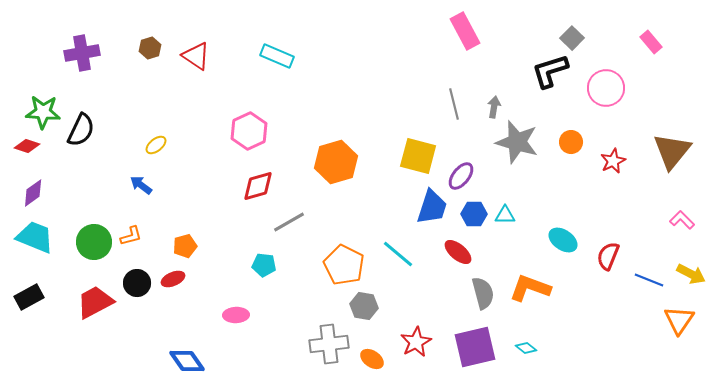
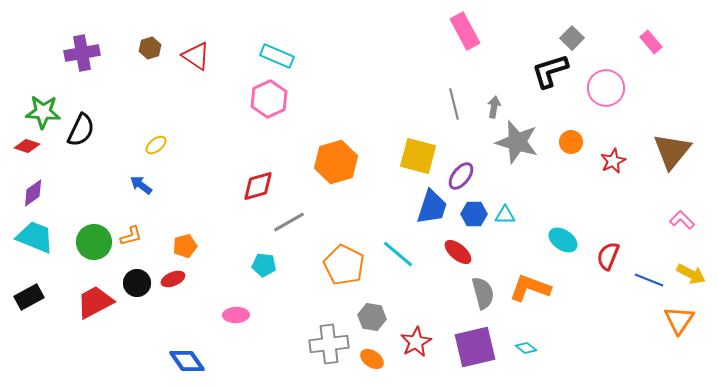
pink hexagon at (249, 131): moved 20 px right, 32 px up
gray hexagon at (364, 306): moved 8 px right, 11 px down
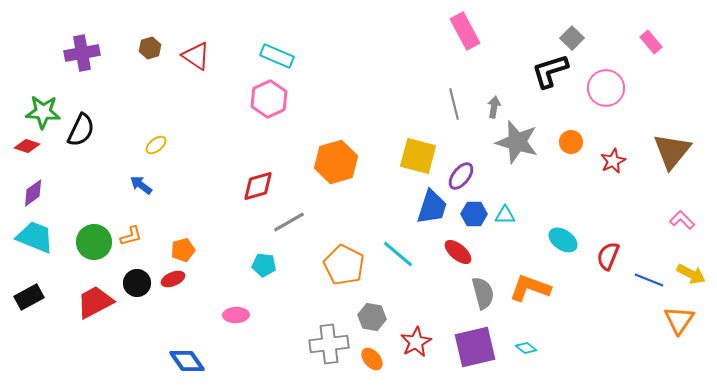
orange pentagon at (185, 246): moved 2 px left, 4 px down
orange ellipse at (372, 359): rotated 15 degrees clockwise
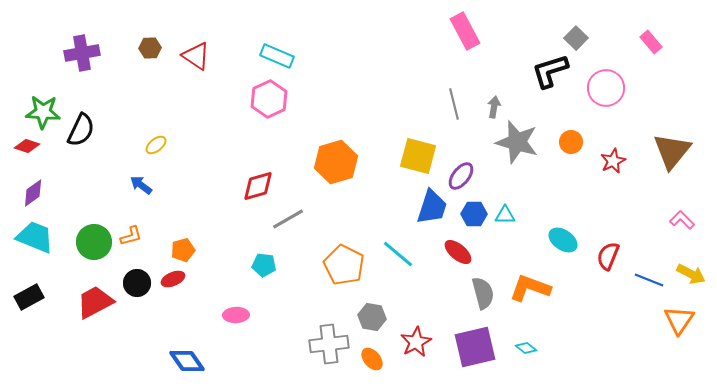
gray square at (572, 38): moved 4 px right
brown hexagon at (150, 48): rotated 15 degrees clockwise
gray line at (289, 222): moved 1 px left, 3 px up
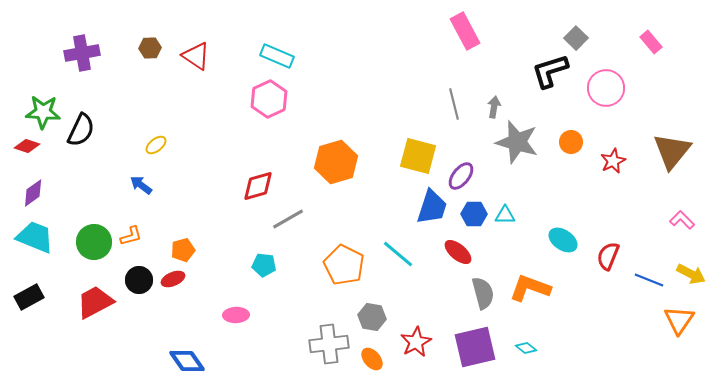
black circle at (137, 283): moved 2 px right, 3 px up
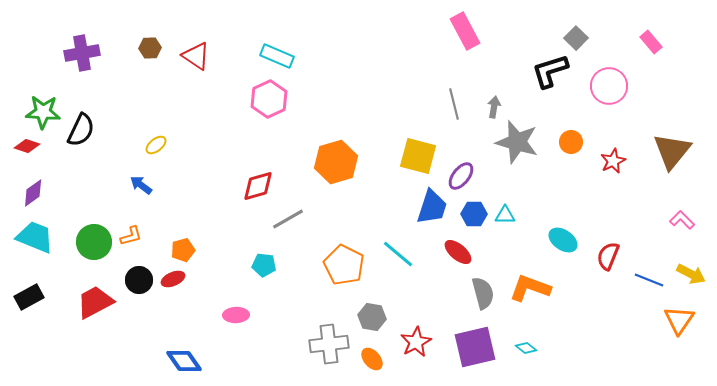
pink circle at (606, 88): moved 3 px right, 2 px up
blue diamond at (187, 361): moved 3 px left
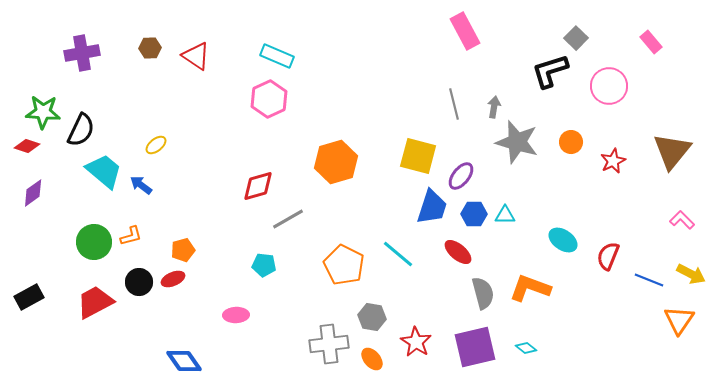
cyan trapezoid at (35, 237): moved 69 px right, 66 px up; rotated 18 degrees clockwise
black circle at (139, 280): moved 2 px down
red star at (416, 342): rotated 12 degrees counterclockwise
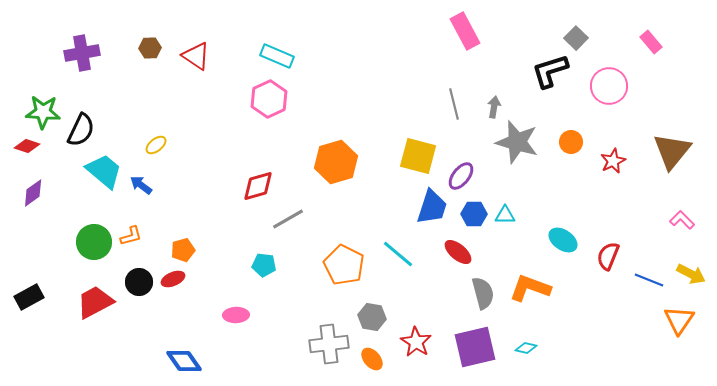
cyan diamond at (526, 348): rotated 25 degrees counterclockwise
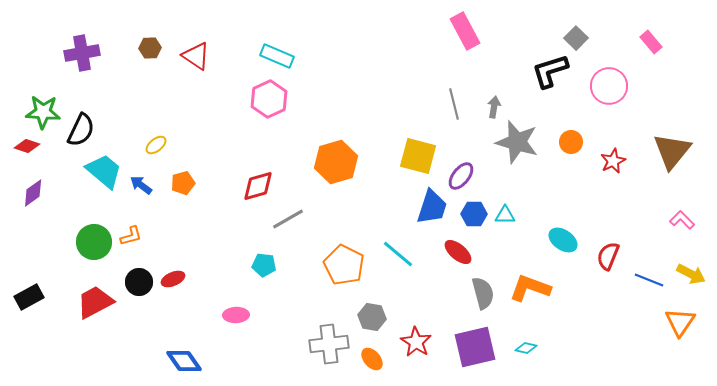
orange pentagon at (183, 250): moved 67 px up
orange triangle at (679, 320): moved 1 px right, 2 px down
